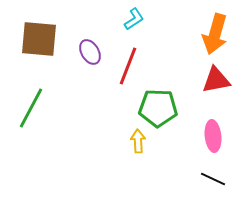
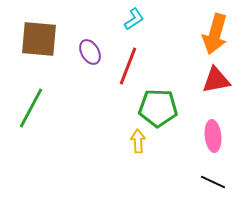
black line: moved 3 px down
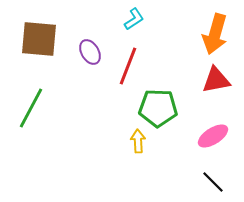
pink ellipse: rotated 64 degrees clockwise
black line: rotated 20 degrees clockwise
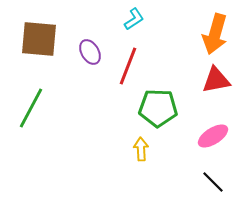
yellow arrow: moved 3 px right, 8 px down
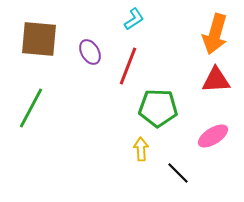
red triangle: rotated 8 degrees clockwise
black line: moved 35 px left, 9 px up
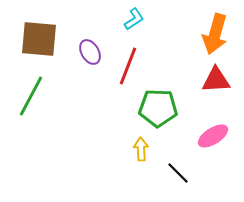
green line: moved 12 px up
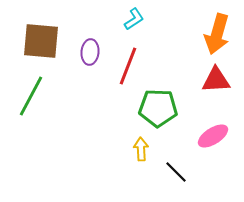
orange arrow: moved 2 px right
brown square: moved 2 px right, 2 px down
purple ellipse: rotated 35 degrees clockwise
black line: moved 2 px left, 1 px up
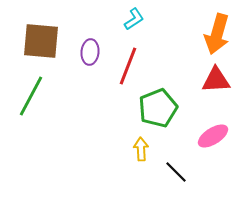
green pentagon: rotated 24 degrees counterclockwise
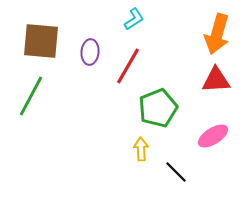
red line: rotated 9 degrees clockwise
